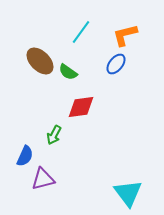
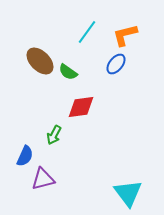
cyan line: moved 6 px right
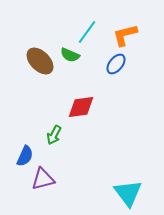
green semicircle: moved 2 px right, 17 px up; rotated 12 degrees counterclockwise
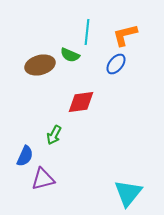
cyan line: rotated 30 degrees counterclockwise
brown ellipse: moved 4 px down; rotated 60 degrees counterclockwise
red diamond: moved 5 px up
cyan triangle: rotated 16 degrees clockwise
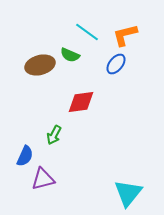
cyan line: rotated 60 degrees counterclockwise
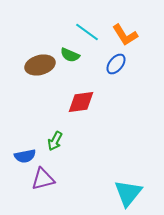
orange L-shape: rotated 108 degrees counterclockwise
green arrow: moved 1 px right, 6 px down
blue semicircle: rotated 55 degrees clockwise
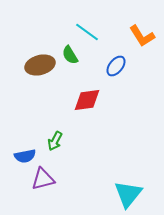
orange L-shape: moved 17 px right, 1 px down
green semicircle: rotated 36 degrees clockwise
blue ellipse: moved 2 px down
red diamond: moved 6 px right, 2 px up
cyan triangle: moved 1 px down
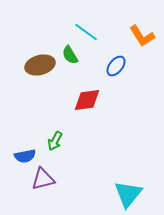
cyan line: moved 1 px left
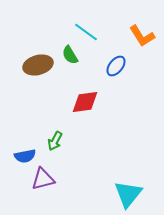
brown ellipse: moved 2 px left
red diamond: moved 2 px left, 2 px down
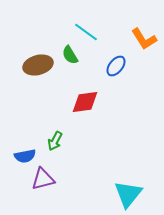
orange L-shape: moved 2 px right, 3 px down
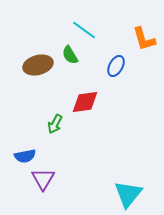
cyan line: moved 2 px left, 2 px up
orange L-shape: rotated 16 degrees clockwise
blue ellipse: rotated 10 degrees counterclockwise
green arrow: moved 17 px up
purple triangle: rotated 45 degrees counterclockwise
